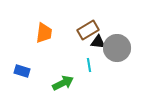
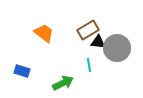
orange trapezoid: rotated 60 degrees counterclockwise
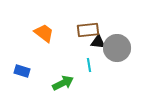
brown rectangle: rotated 25 degrees clockwise
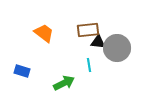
green arrow: moved 1 px right
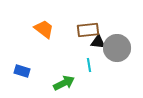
orange trapezoid: moved 4 px up
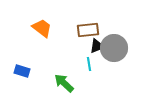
orange trapezoid: moved 2 px left, 1 px up
black triangle: moved 1 px left, 4 px down; rotated 28 degrees counterclockwise
gray circle: moved 3 px left
cyan line: moved 1 px up
green arrow: rotated 110 degrees counterclockwise
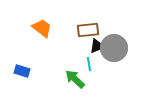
green arrow: moved 11 px right, 4 px up
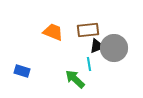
orange trapezoid: moved 11 px right, 4 px down; rotated 15 degrees counterclockwise
